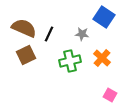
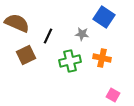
brown semicircle: moved 7 px left, 5 px up
black line: moved 1 px left, 2 px down
orange cross: rotated 30 degrees counterclockwise
pink square: moved 3 px right
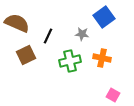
blue square: rotated 20 degrees clockwise
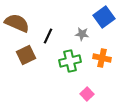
pink square: moved 26 px left, 1 px up; rotated 16 degrees clockwise
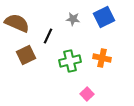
blue square: rotated 10 degrees clockwise
gray star: moved 9 px left, 15 px up
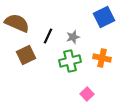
gray star: moved 18 px down; rotated 24 degrees counterclockwise
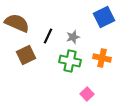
green cross: rotated 25 degrees clockwise
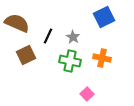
gray star: rotated 24 degrees counterclockwise
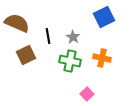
black line: rotated 35 degrees counterclockwise
